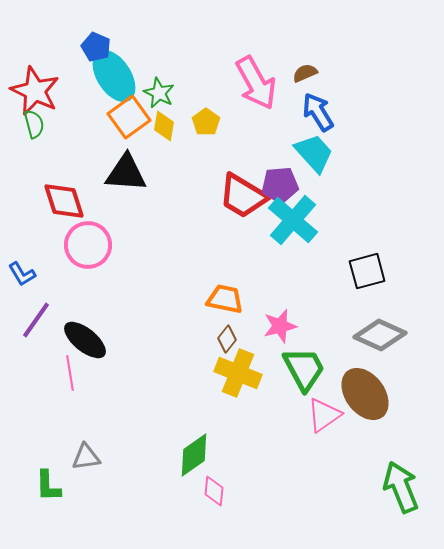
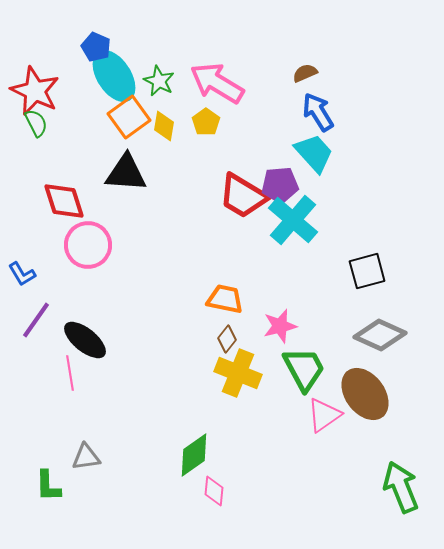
pink arrow: moved 39 px left; rotated 150 degrees clockwise
green star: moved 12 px up
green semicircle: moved 2 px right, 1 px up; rotated 12 degrees counterclockwise
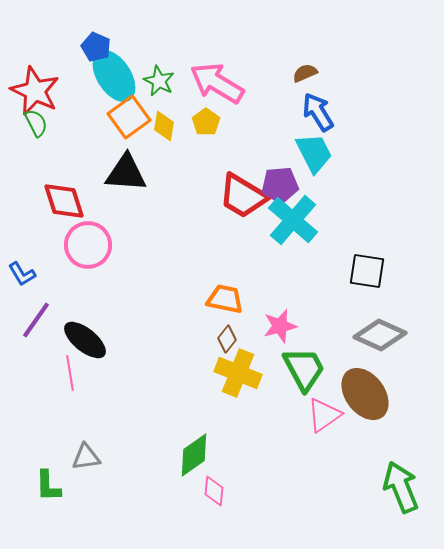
cyan trapezoid: rotated 15 degrees clockwise
black square: rotated 24 degrees clockwise
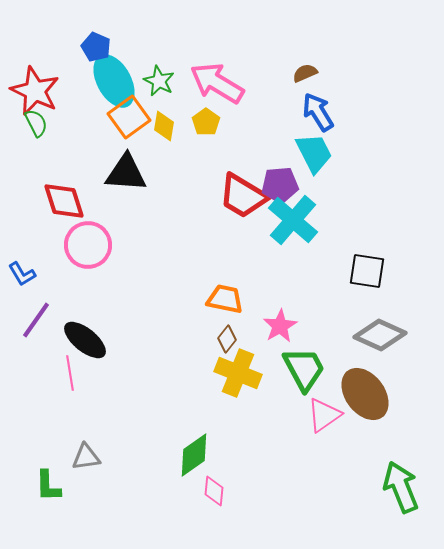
cyan ellipse: moved 5 px down; rotated 4 degrees clockwise
pink star: rotated 16 degrees counterclockwise
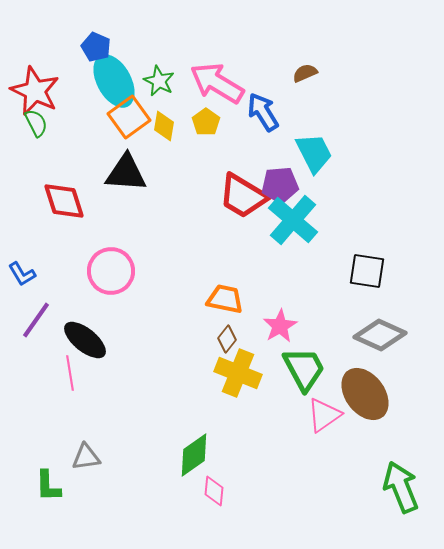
blue arrow: moved 55 px left
pink circle: moved 23 px right, 26 px down
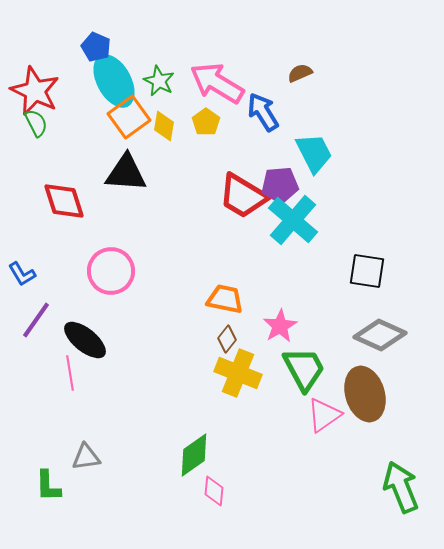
brown semicircle: moved 5 px left
brown ellipse: rotated 20 degrees clockwise
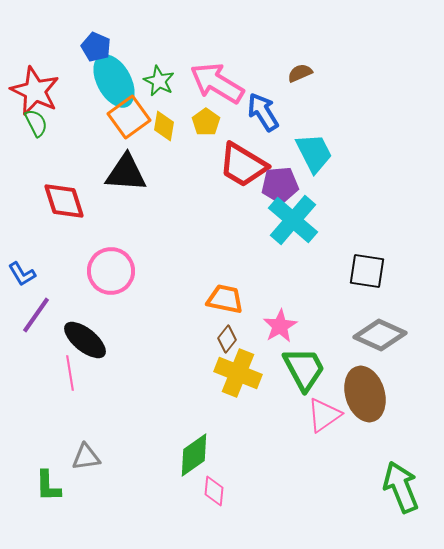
red trapezoid: moved 31 px up
purple line: moved 5 px up
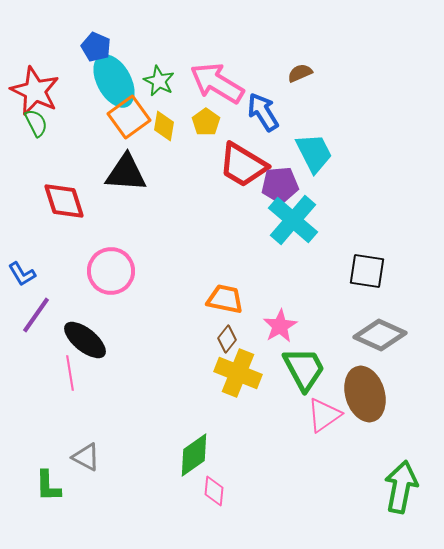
gray triangle: rotated 36 degrees clockwise
green arrow: rotated 33 degrees clockwise
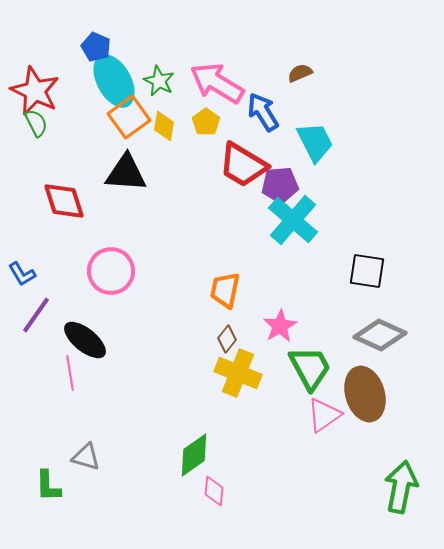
cyan trapezoid: moved 1 px right, 11 px up
orange trapezoid: moved 9 px up; rotated 90 degrees counterclockwise
green trapezoid: moved 6 px right, 1 px up
gray triangle: rotated 12 degrees counterclockwise
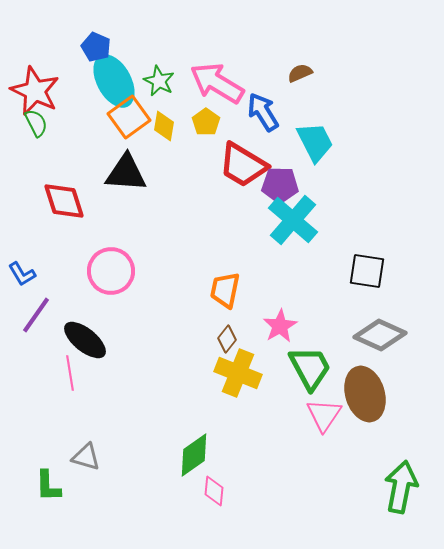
purple pentagon: rotated 6 degrees clockwise
pink triangle: rotated 21 degrees counterclockwise
